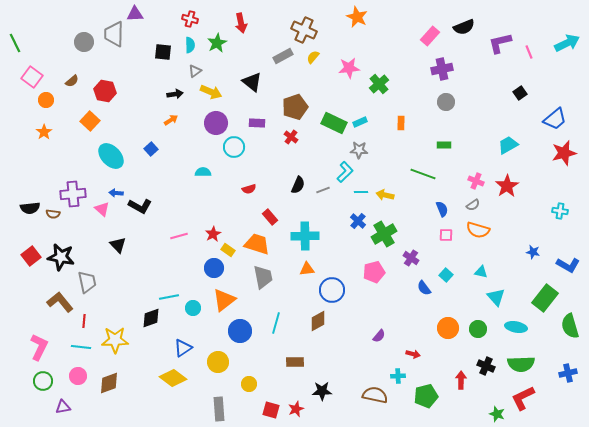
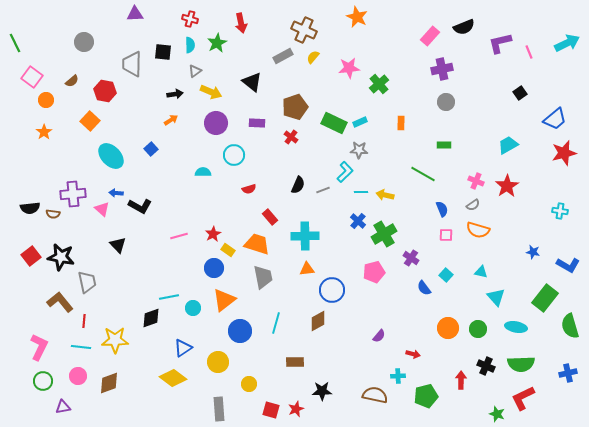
gray trapezoid at (114, 34): moved 18 px right, 30 px down
cyan circle at (234, 147): moved 8 px down
green line at (423, 174): rotated 10 degrees clockwise
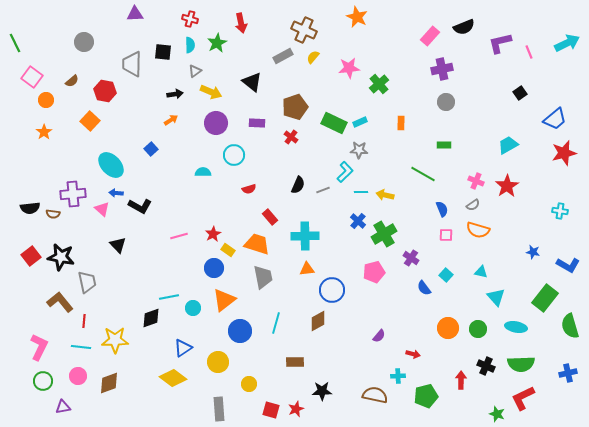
cyan ellipse at (111, 156): moved 9 px down
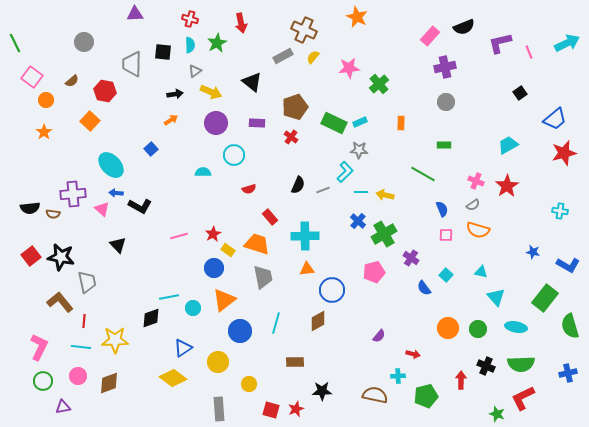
purple cross at (442, 69): moved 3 px right, 2 px up
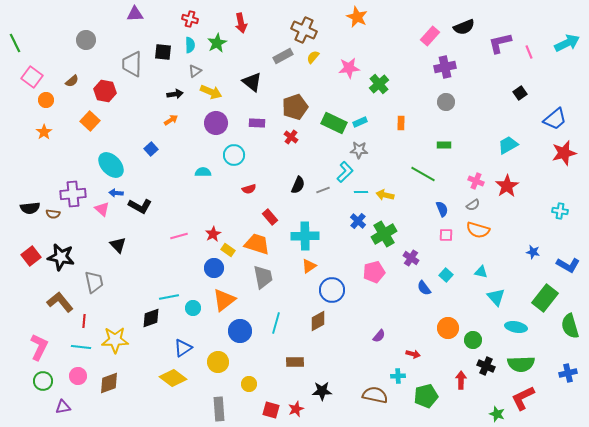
gray circle at (84, 42): moved 2 px right, 2 px up
orange triangle at (307, 269): moved 2 px right, 3 px up; rotated 28 degrees counterclockwise
gray trapezoid at (87, 282): moved 7 px right
green circle at (478, 329): moved 5 px left, 11 px down
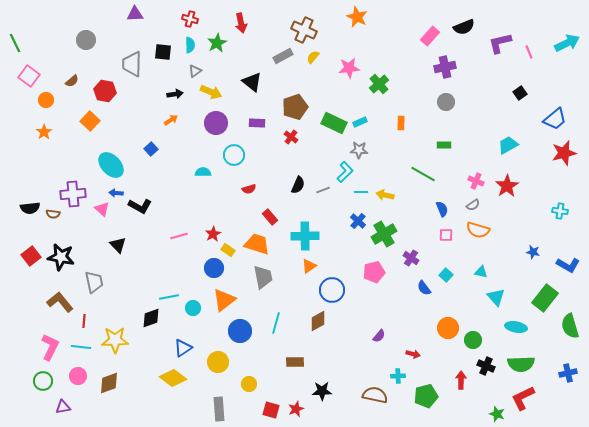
pink square at (32, 77): moved 3 px left, 1 px up
pink L-shape at (39, 347): moved 11 px right
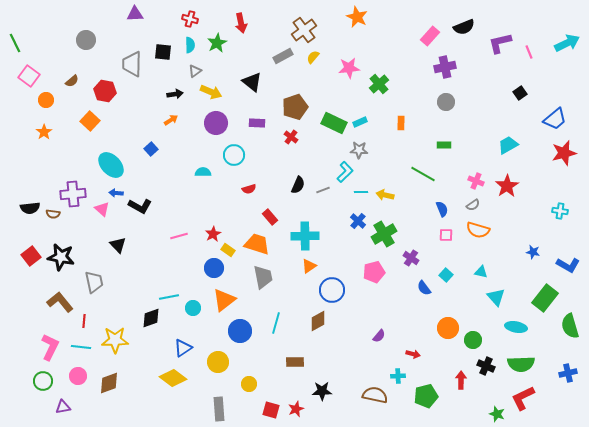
brown cross at (304, 30): rotated 30 degrees clockwise
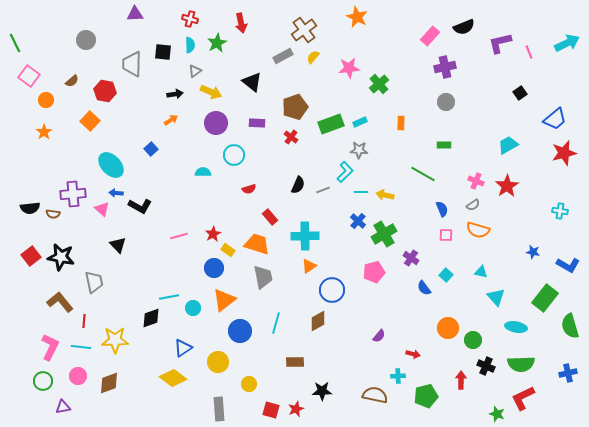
green rectangle at (334, 123): moved 3 px left, 1 px down; rotated 45 degrees counterclockwise
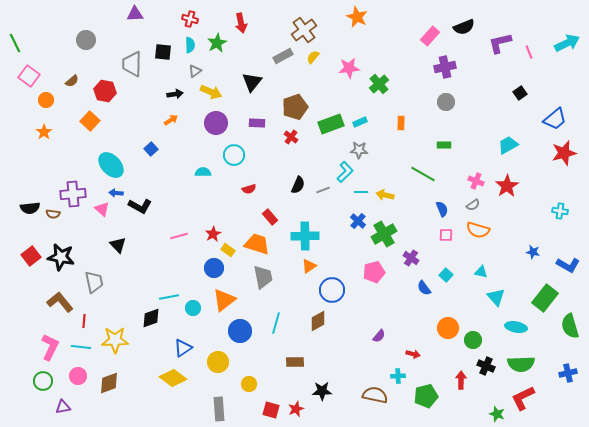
black triangle at (252, 82): rotated 30 degrees clockwise
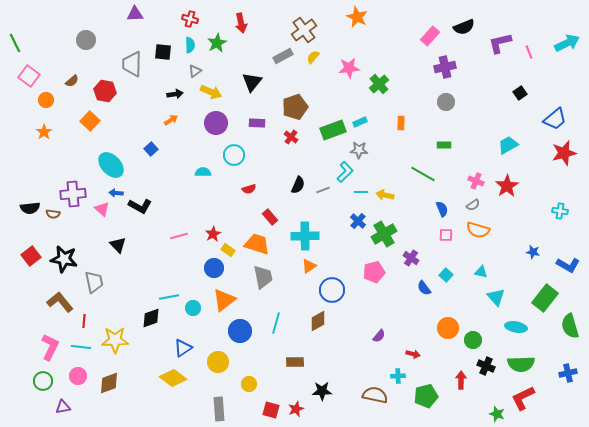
green rectangle at (331, 124): moved 2 px right, 6 px down
black star at (61, 257): moved 3 px right, 2 px down
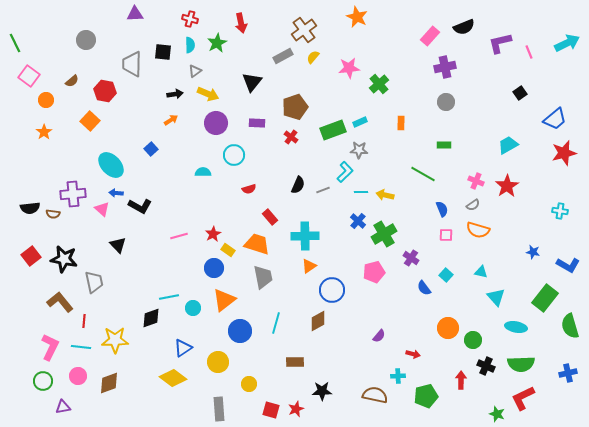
yellow arrow at (211, 92): moved 3 px left, 2 px down
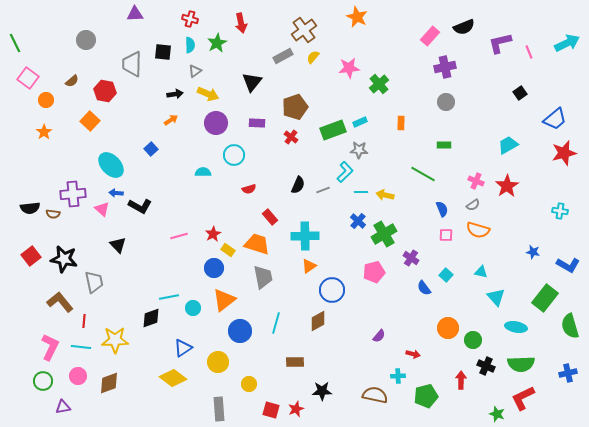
pink square at (29, 76): moved 1 px left, 2 px down
